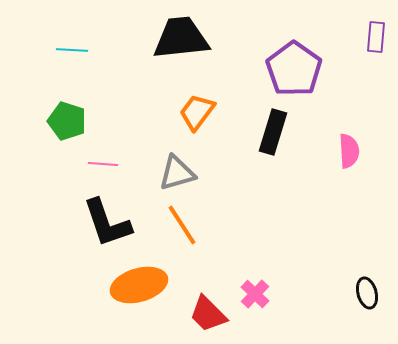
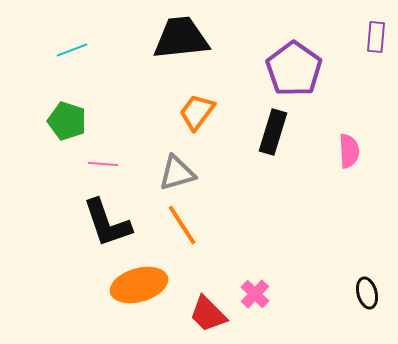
cyan line: rotated 24 degrees counterclockwise
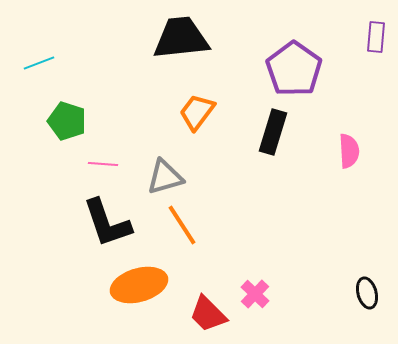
cyan line: moved 33 px left, 13 px down
gray triangle: moved 12 px left, 4 px down
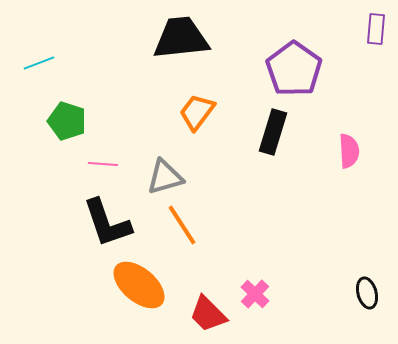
purple rectangle: moved 8 px up
orange ellipse: rotated 56 degrees clockwise
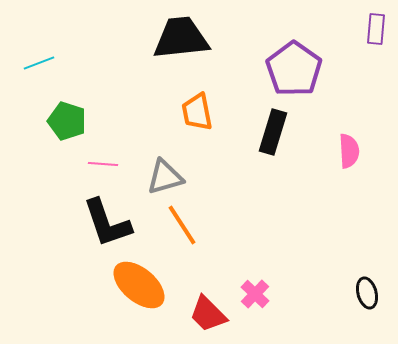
orange trapezoid: rotated 48 degrees counterclockwise
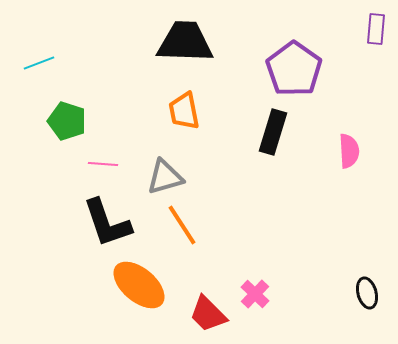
black trapezoid: moved 4 px right, 4 px down; rotated 8 degrees clockwise
orange trapezoid: moved 13 px left, 1 px up
